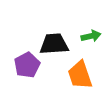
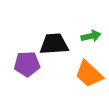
purple pentagon: moved 1 px up; rotated 25 degrees clockwise
orange trapezoid: moved 9 px right, 1 px up; rotated 28 degrees counterclockwise
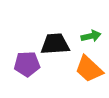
black trapezoid: moved 1 px right
orange trapezoid: moved 5 px up
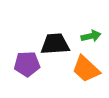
orange trapezoid: moved 3 px left
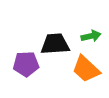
purple pentagon: moved 1 px left
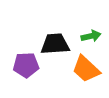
purple pentagon: moved 1 px down
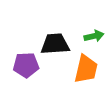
green arrow: moved 3 px right
orange trapezoid: rotated 120 degrees counterclockwise
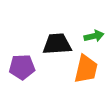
black trapezoid: moved 2 px right
purple pentagon: moved 4 px left, 2 px down
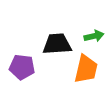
purple pentagon: rotated 10 degrees clockwise
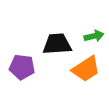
orange trapezoid: rotated 44 degrees clockwise
